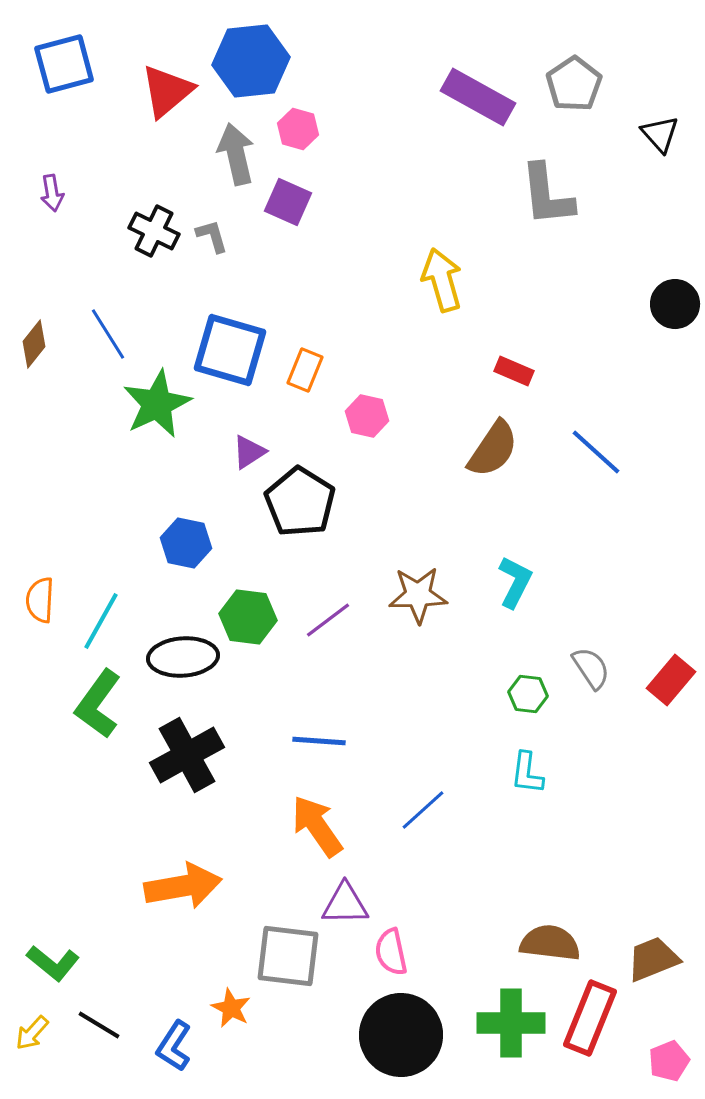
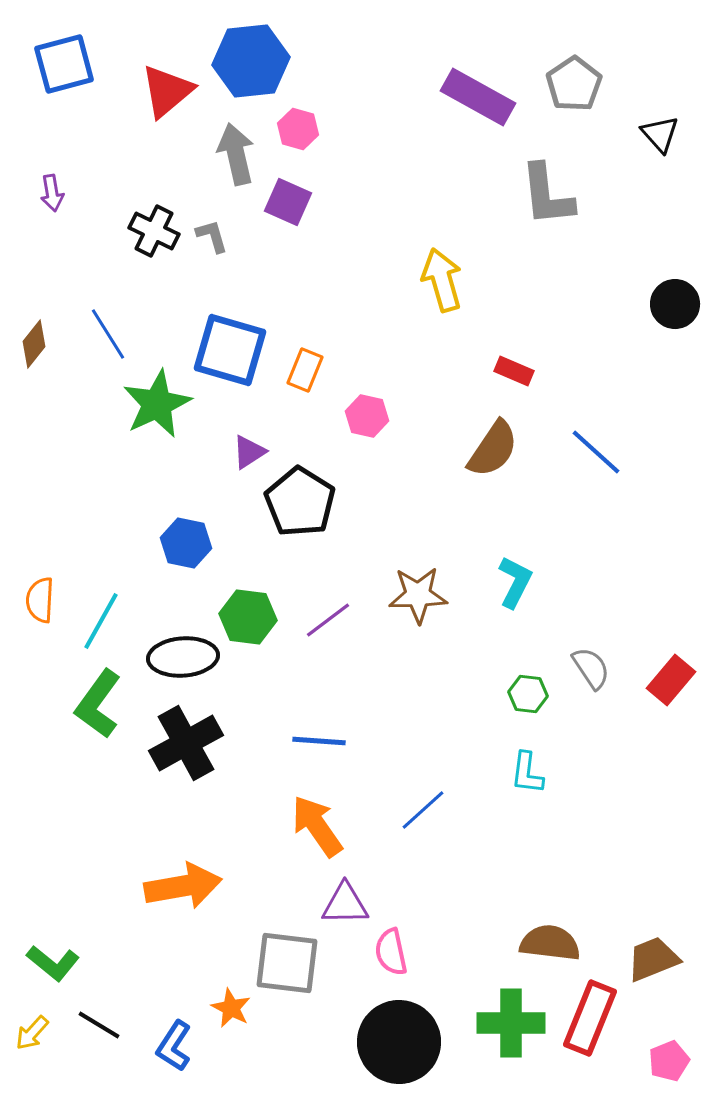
black cross at (187, 755): moved 1 px left, 12 px up
gray square at (288, 956): moved 1 px left, 7 px down
black circle at (401, 1035): moved 2 px left, 7 px down
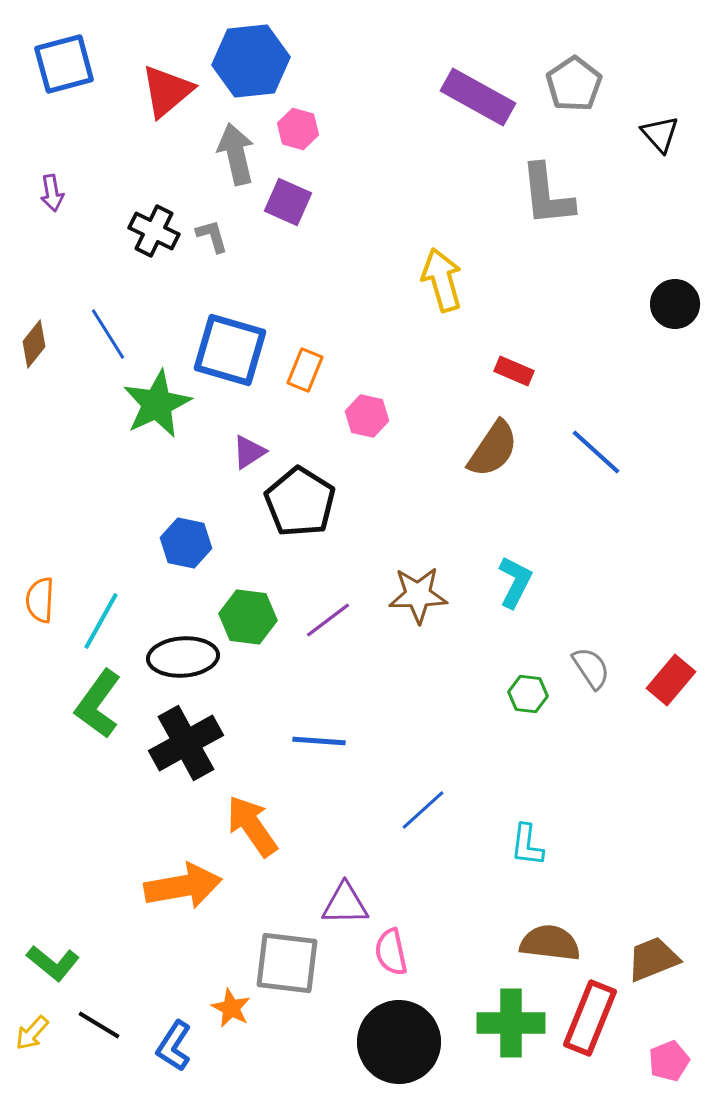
cyan L-shape at (527, 773): moved 72 px down
orange arrow at (317, 826): moved 65 px left
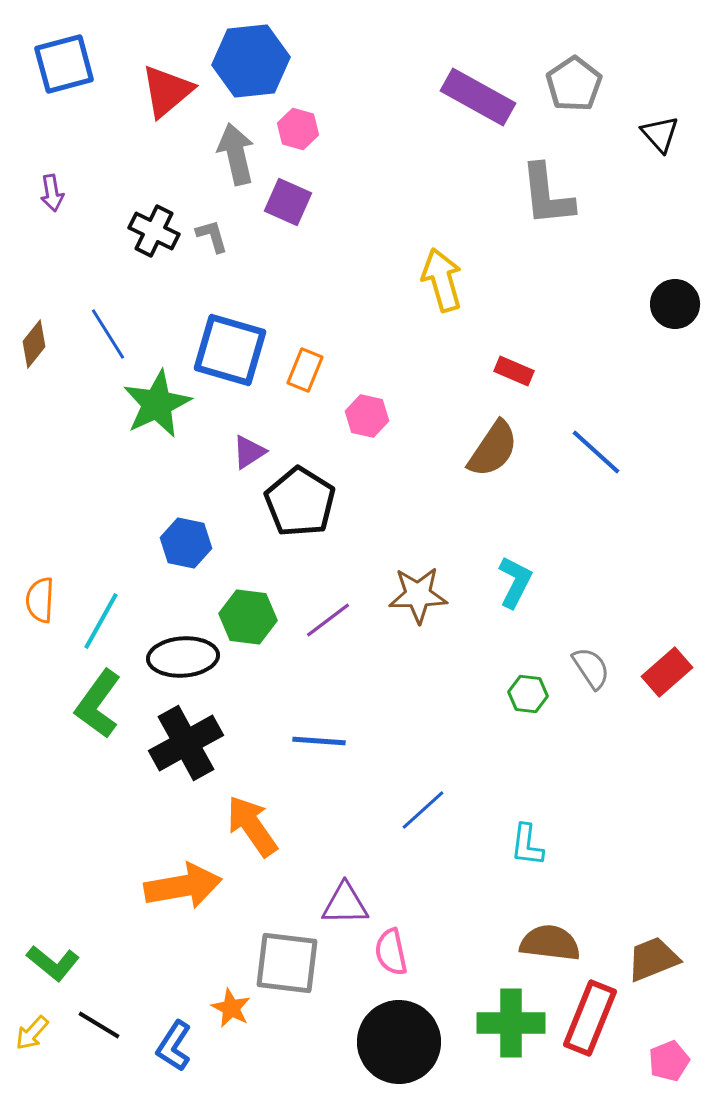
red rectangle at (671, 680): moved 4 px left, 8 px up; rotated 9 degrees clockwise
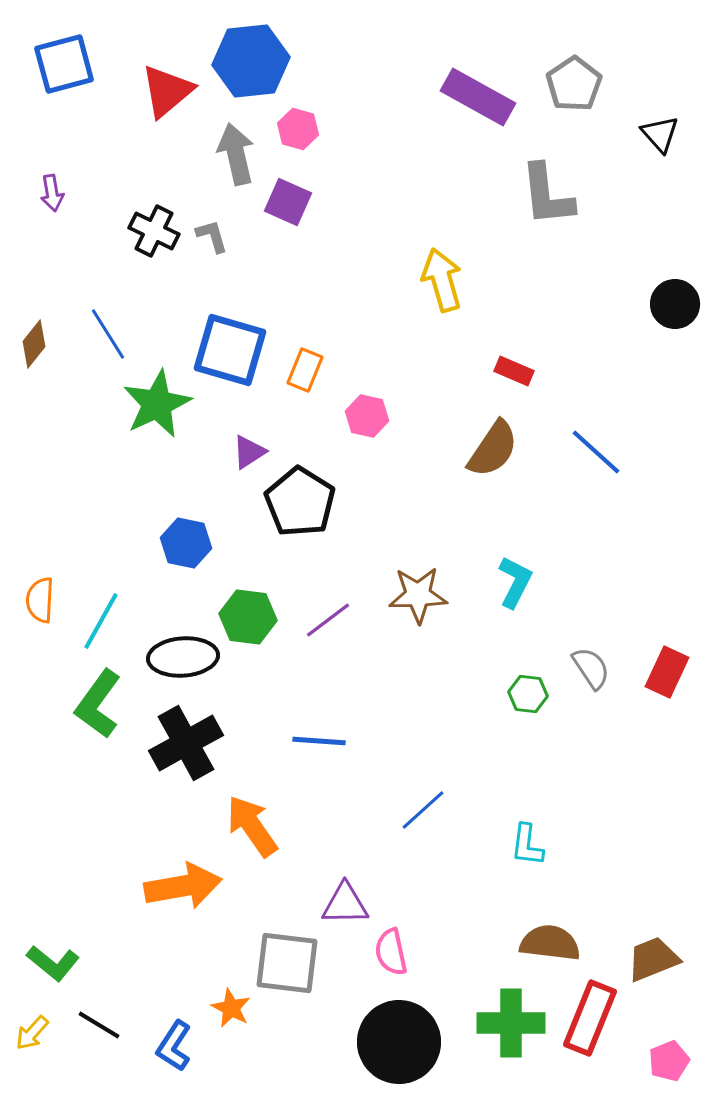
red rectangle at (667, 672): rotated 24 degrees counterclockwise
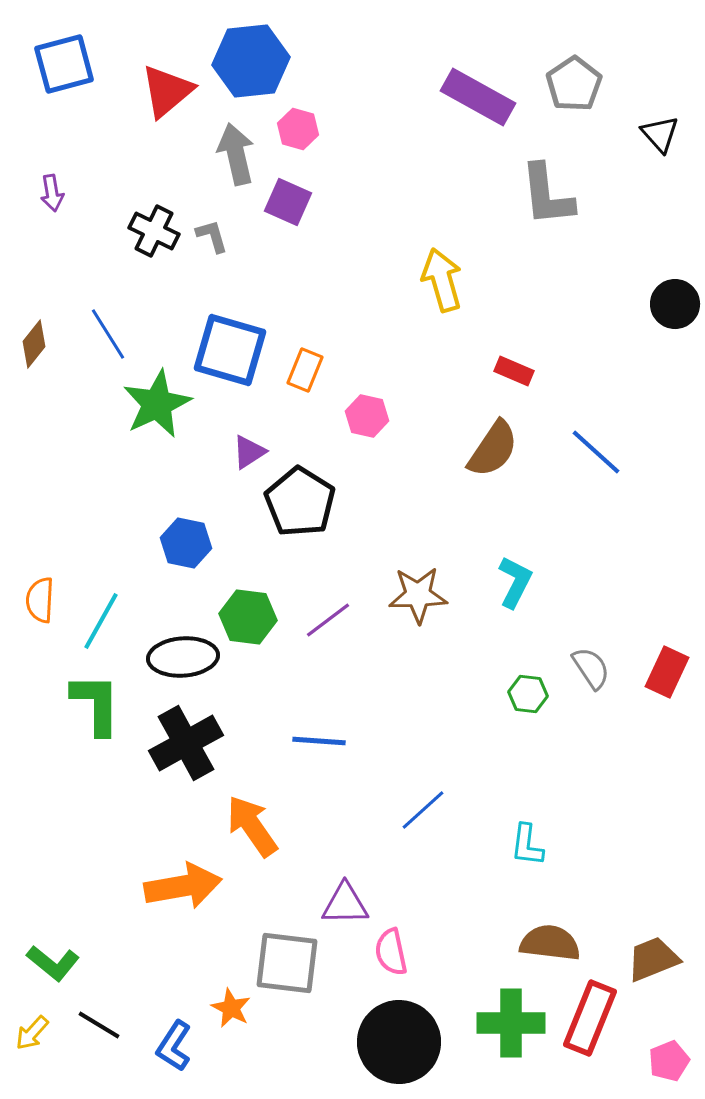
green L-shape at (98, 704): moved 2 px left; rotated 144 degrees clockwise
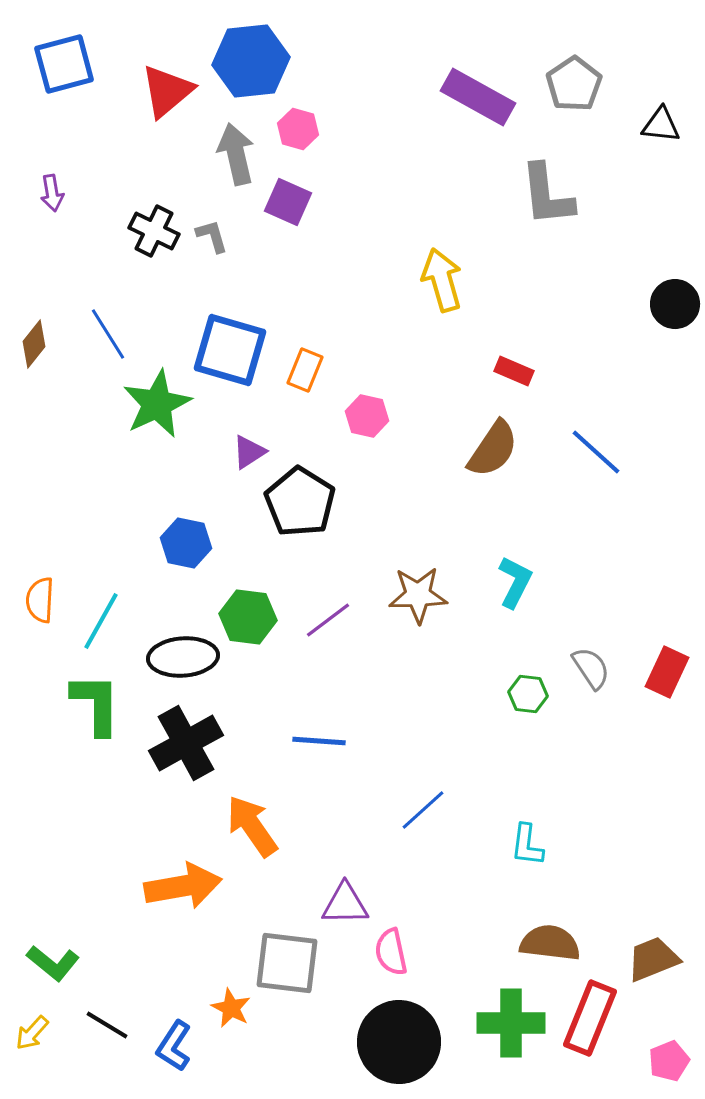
black triangle at (660, 134): moved 1 px right, 9 px up; rotated 42 degrees counterclockwise
black line at (99, 1025): moved 8 px right
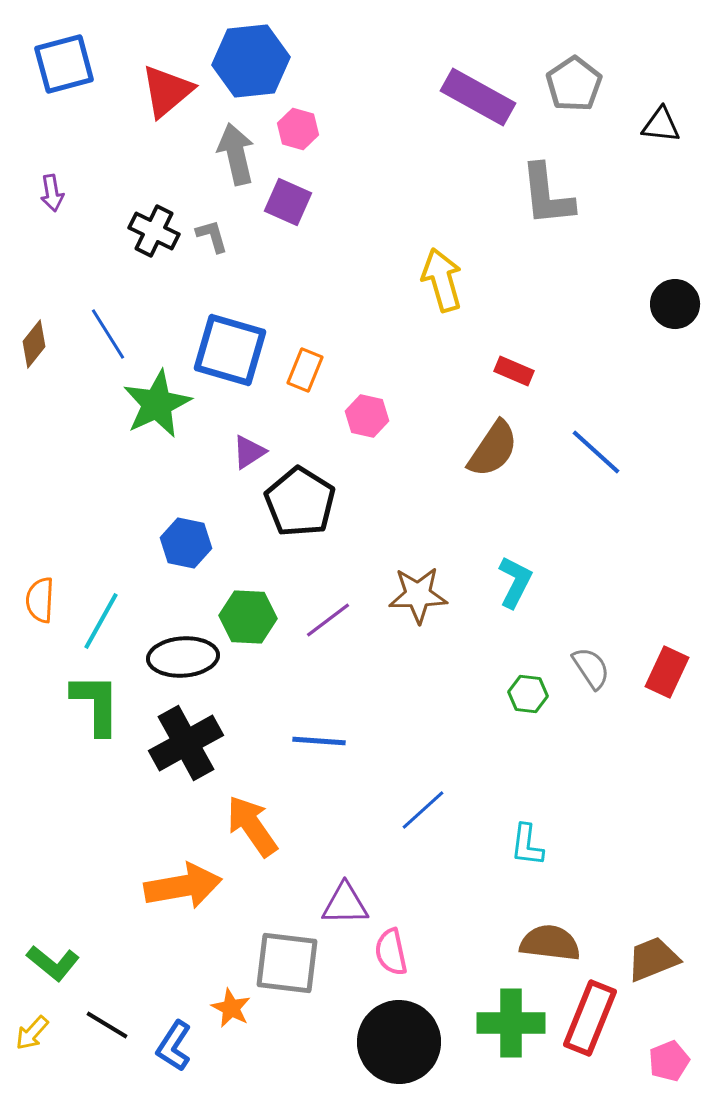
green hexagon at (248, 617): rotated 4 degrees counterclockwise
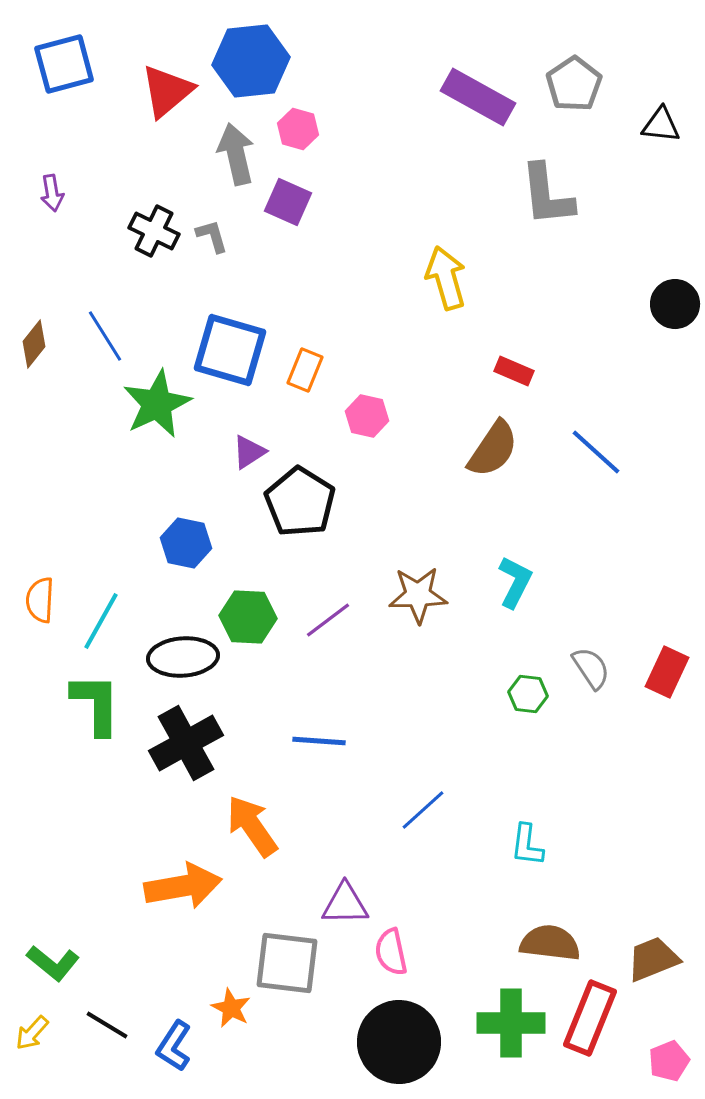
yellow arrow at (442, 280): moved 4 px right, 2 px up
blue line at (108, 334): moved 3 px left, 2 px down
